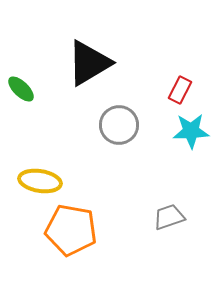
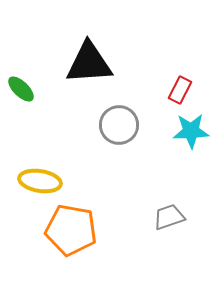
black triangle: rotated 27 degrees clockwise
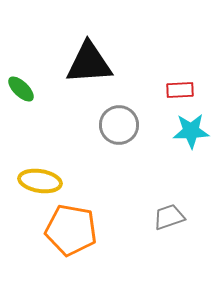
red rectangle: rotated 60 degrees clockwise
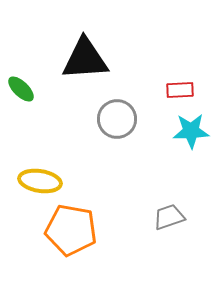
black triangle: moved 4 px left, 4 px up
gray circle: moved 2 px left, 6 px up
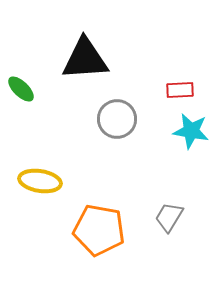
cyan star: rotated 12 degrees clockwise
gray trapezoid: rotated 40 degrees counterclockwise
orange pentagon: moved 28 px right
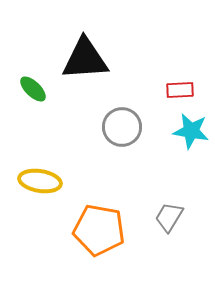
green ellipse: moved 12 px right
gray circle: moved 5 px right, 8 px down
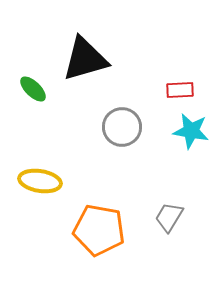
black triangle: rotated 12 degrees counterclockwise
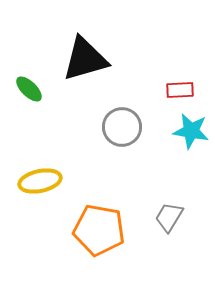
green ellipse: moved 4 px left
yellow ellipse: rotated 21 degrees counterclockwise
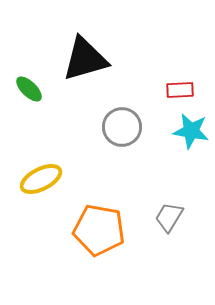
yellow ellipse: moved 1 px right, 2 px up; rotated 15 degrees counterclockwise
